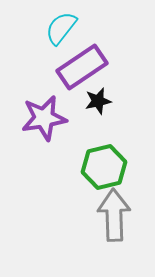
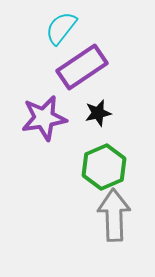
black star: moved 12 px down
green hexagon: rotated 9 degrees counterclockwise
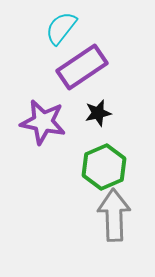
purple star: moved 1 px left, 4 px down; rotated 21 degrees clockwise
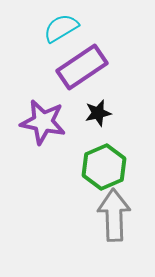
cyan semicircle: rotated 21 degrees clockwise
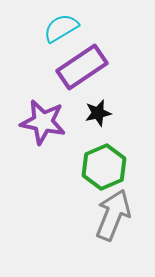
gray arrow: moved 1 px left; rotated 24 degrees clockwise
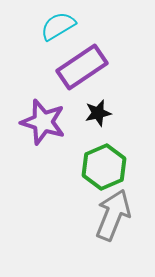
cyan semicircle: moved 3 px left, 2 px up
purple star: rotated 6 degrees clockwise
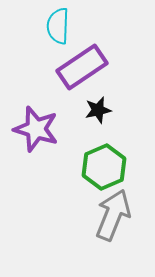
cyan semicircle: rotated 57 degrees counterclockwise
black star: moved 3 px up
purple star: moved 7 px left, 7 px down
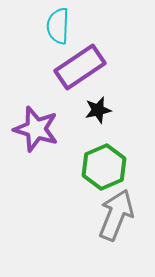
purple rectangle: moved 2 px left
gray arrow: moved 3 px right
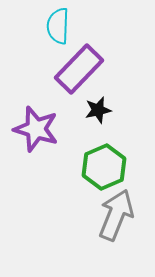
purple rectangle: moved 1 px left, 2 px down; rotated 12 degrees counterclockwise
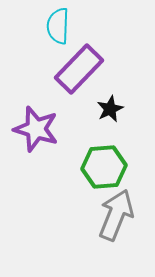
black star: moved 12 px right, 1 px up; rotated 12 degrees counterclockwise
green hexagon: rotated 18 degrees clockwise
